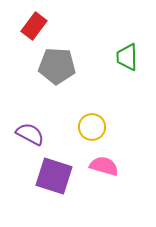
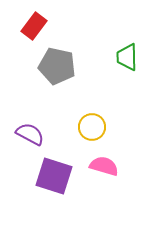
gray pentagon: rotated 9 degrees clockwise
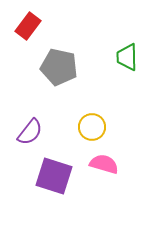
red rectangle: moved 6 px left
gray pentagon: moved 2 px right, 1 px down
purple semicircle: moved 2 px up; rotated 100 degrees clockwise
pink semicircle: moved 2 px up
